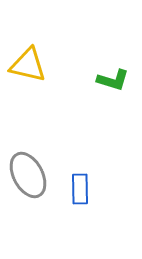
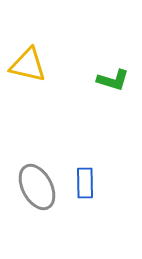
gray ellipse: moved 9 px right, 12 px down
blue rectangle: moved 5 px right, 6 px up
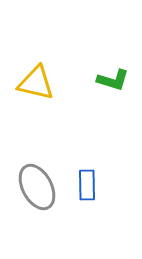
yellow triangle: moved 8 px right, 18 px down
blue rectangle: moved 2 px right, 2 px down
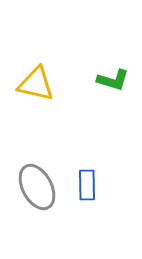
yellow triangle: moved 1 px down
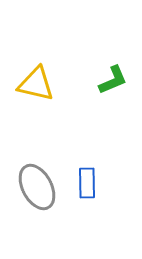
green L-shape: rotated 40 degrees counterclockwise
blue rectangle: moved 2 px up
